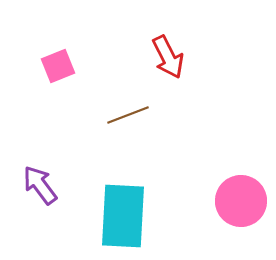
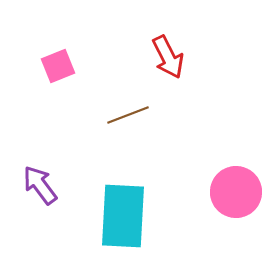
pink circle: moved 5 px left, 9 px up
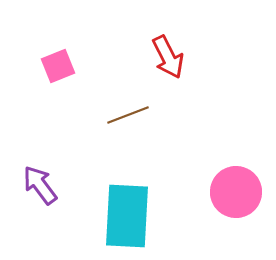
cyan rectangle: moved 4 px right
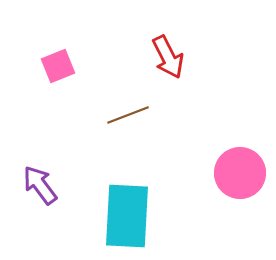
pink circle: moved 4 px right, 19 px up
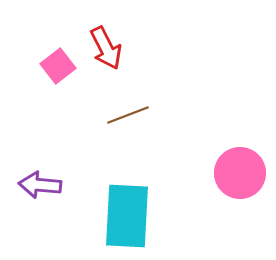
red arrow: moved 62 px left, 9 px up
pink square: rotated 16 degrees counterclockwise
purple arrow: rotated 48 degrees counterclockwise
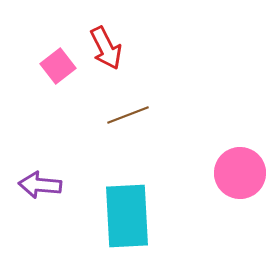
cyan rectangle: rotated 6 degrees counterclockwise
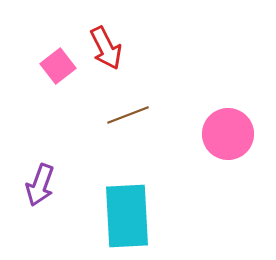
pink circle: moved 12 px left, 39 px up
purple arrow: rotated 75 degrees counterclockwise
